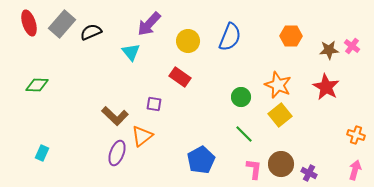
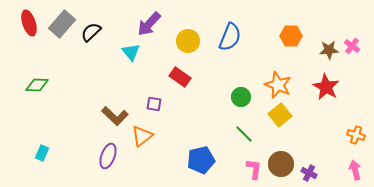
black semicircle: rotated 20 degrees counterclockwise
purple ellipse: moved 9 px left, 3 px down
blue pentagon: rotated 16 degrees clockwise
pink arrow: rotated 30 degrees counterclockwise
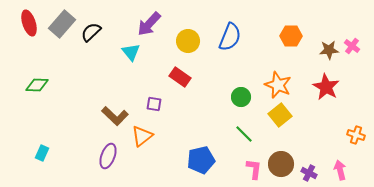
pink arrow: moved 15 px left
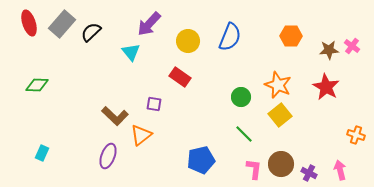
orange triangle: moved 1 px left, 1 px up
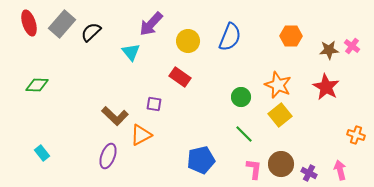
purple arrow: moved 2 px right
orange triangle: rotated 10 degrees clockwise
cyan rectangle: rotated 63 degrees counterclockwise
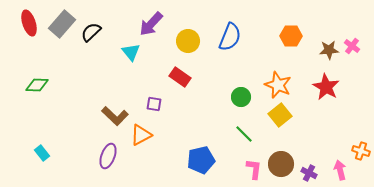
orange cross: moved 5 px right, 16 px down
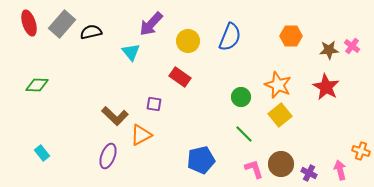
black semicircle: rotated 30 degrees clockwise
pink L-shape: rotated 25 degrees counterclockwise
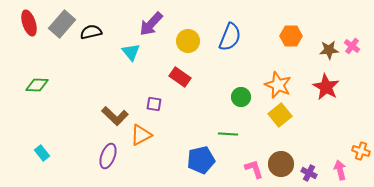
green line: moved 16 px left; rotated 42 degrees counterclockwise
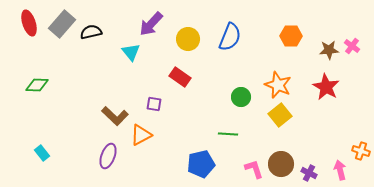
yellow circle: moved 2 px up
blue pentagon: moved 4 px down
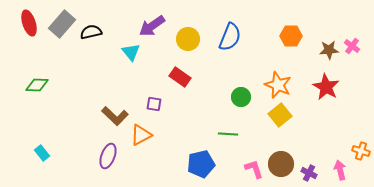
purple arrow: moved 1 px right, 2 px down; rotated 12 degrees clockwise
